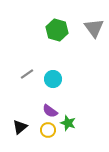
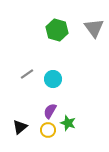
purple semicircle: rotated 84 degrees clockwise
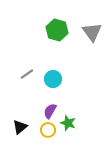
gray triangle: moved 2 px left, 4 px down
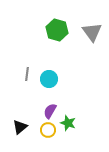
gray line: rotated 48 degrees counterclockwise
cyan circle: moved 4 px left
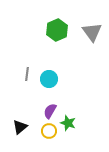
green hexagon: rotated 20 degrees clockwise
yellow circle: moved 1 px right, 1 px down
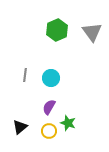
gray line: moved 2 px left, 1 px down
cyan circle: moved 2 px right, 1 px up
purple semicircle: moved 1 px left, 4 px up
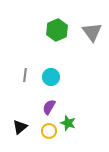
cyan circle: moved 1 px up
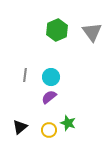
purple semicircle: moved 10 px up; rotated 21 degrees clockwise
yellow circle: moved 1 px up
